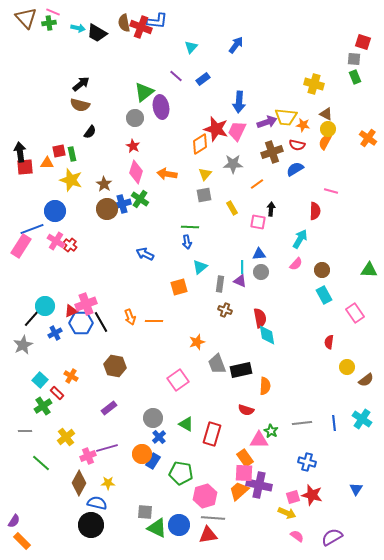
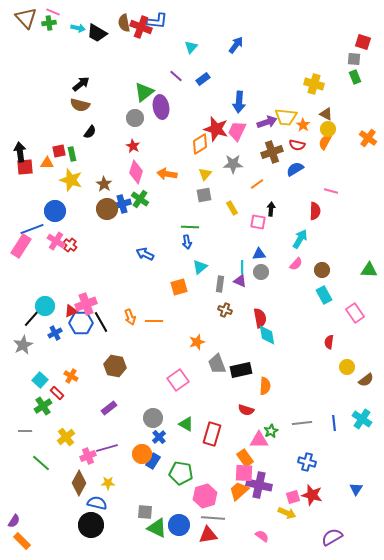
orange star at (303, 125): rotated 24 degrees clockwise
green star at (271, 431): rotated 16 degrees clockwise
pink semicircle at (297, 536): moved 35 px left
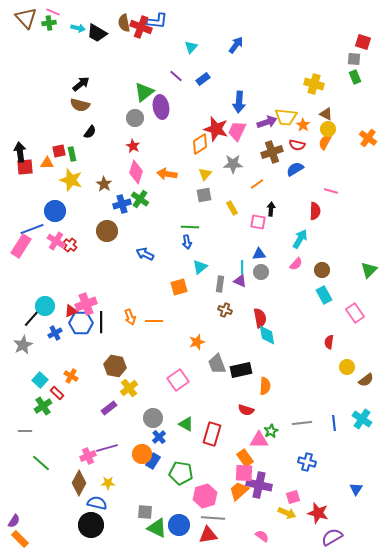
brown circle at (107, 209): moved 22 px down
green triangle at (369, 270): rotated 48 degrees counterclockwise
black line at (101, 322): rotated 30 degrees clockwise
yellow cross at (66, 437): moved 63 px right, 49 px up
red star at (312, 495): moved 6 px right, 18 px down
orange rectangle at (22, 541): moved 2 px left, 2 px up
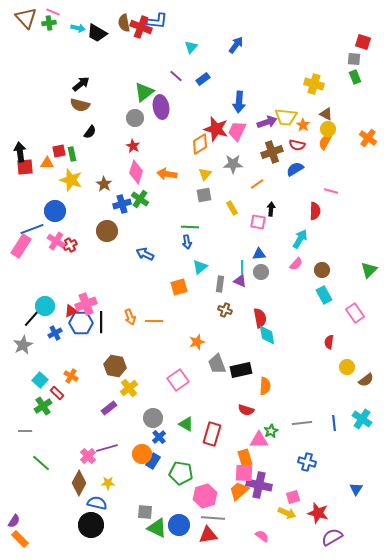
red cross at (70, 245): rotated 24 degrees clockwise
pink cross at (88, 456): rotated 21 degrees counterclockwise
orange rectangle at (245, 458): rotated 18 degrees clockwise
